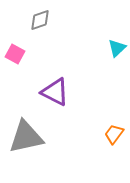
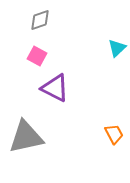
pink square: moved 22 px right, 2 px down
purple triangle: moved 4 px up
orange trapezoid: rotated 115 degrees clockwise
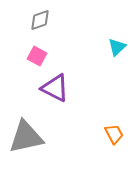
cyan triangle: moved 1 px up
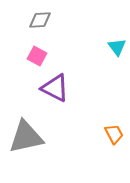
gray diamond: rotated 15 degrees clockwise
cyan triangle: rotated 24 degrees counterclockwise
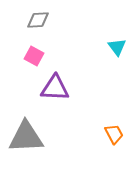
gray diamond: moved 2 px left
pink square: moved 3 px left
purple triangle: rotated 24 degrees counterclockwise
gray triangle: rotated 9 degrees clockwise
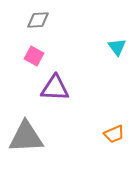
orange trapezoid: rotated 95 degrees clockwise
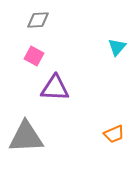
cyan triangle: rotated 18 degrees clockwise
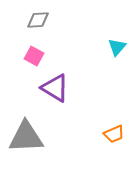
purple triangle: rotated 28 degrees clockwise
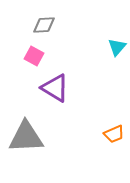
gray diamond: moved 6 px right, 5 px down
